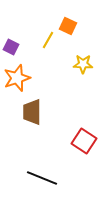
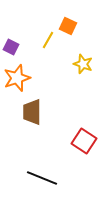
yellow star: rotated 18 degrees clockwise
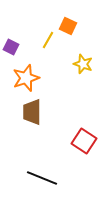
orange star: moved 9 px right
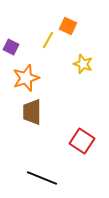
red square: moved 2 px left
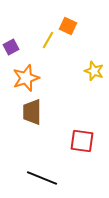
purple square: rotated 35 degrees clockwise
yellow star: moved 11 px right, 7 px down
red square: rotated 25 degrees counterclockwise
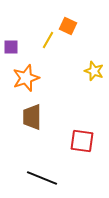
purple square: rotated 28 degrees clockwise
brown trapezoid: moved 5 px down
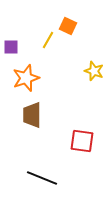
brown trapezoid: moved 2 px up
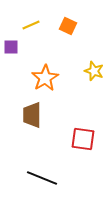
yellow line: moved 17 px left, 15 px up; rotated 36 degrees clockwise
orange star: moved 19 px right; rotated 12 degrees counterclockwise
red square: moved 1 px right, 2 px up
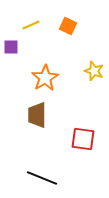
brown trapezoid: moved 5 px right
